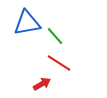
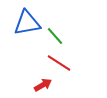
red arrow: moved 1 px right, 1 px down
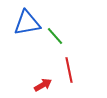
red line: moved 10 px right, 7 px down; rotated 45 degrees clockwise
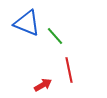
blue triangle: rotated 32 degrees clockwise
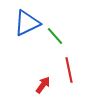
blue triangle: rotated 48 degrees counterclockwise
red arrow: rotated 24 degrees counterclockwise
